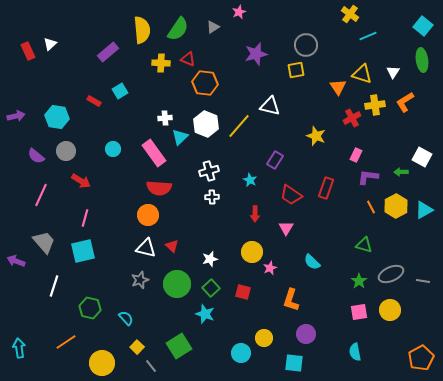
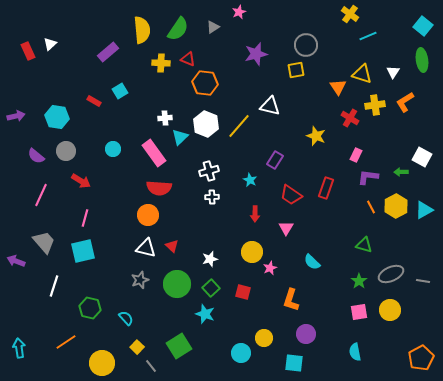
red cross at (352, 118): moved 2 px left; rotated 30 degrees counterclockwise
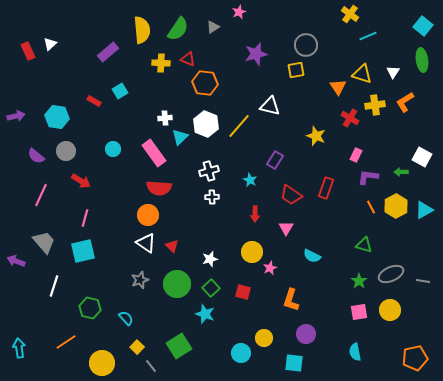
white triangle at (146, 248): moved 5 px up; rotated 20 degrees clockwise
cyan semicircle at (312, 262): moved 6 px up; rotated 18 degrees counterclockwise
orange pentagon at (421, 358): moved 6 px left; rotated 15 degrees clockwise
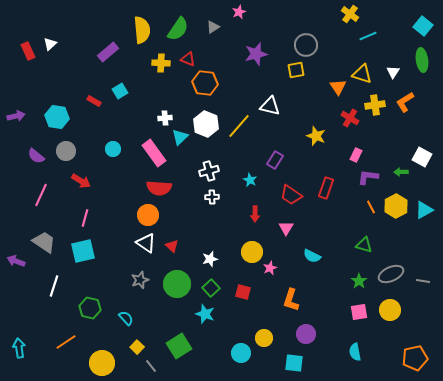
gray trapezoid at (44, 242): rotated 15 degrees counterclockwise
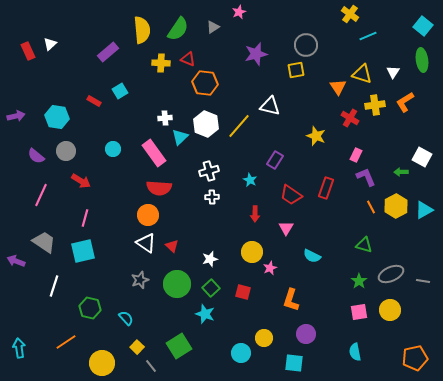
purple L-shape at (368, 177): moved 2 px left; rotated 60 degrees clockwise
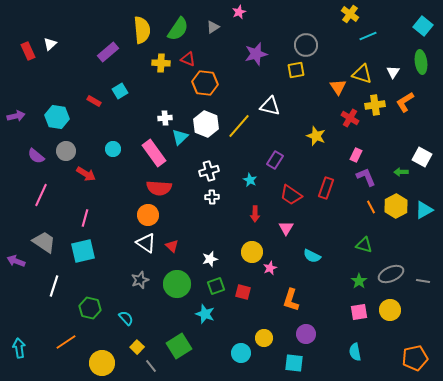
green ellipse at (422, 60): moved 1 px left, 2 px down
red arrow at (81, 181): moved 5 px right, 7 px up
green square at (211, 288): moved 5 px right, 2 px up; rotated 24 degrees clockwise
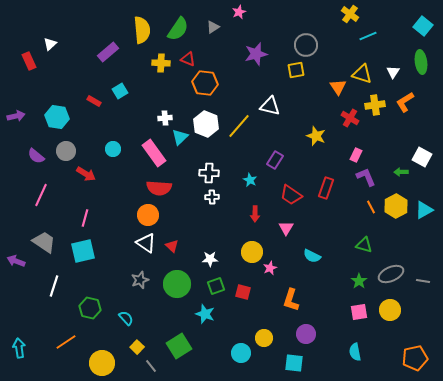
red rectangle at (28, 51): moved 1 px right, 10 px down
white cross at (209, 171): moved 2 px down; rotated 18 degrees clockwise
white star at (210, 259): rotated 14 degrees clockwise
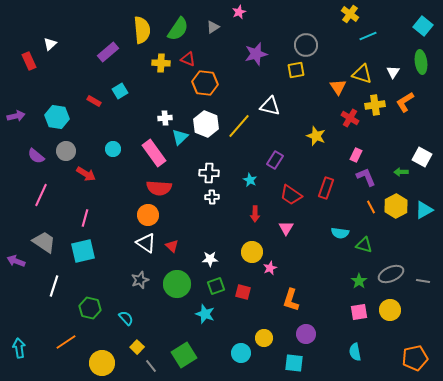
cyan semicircle at (312, 256): moved 28 px right, 23 px up; rotated 18 degrees counterclockwise
green square at (179, 346): moved 5 px right, 9 px down
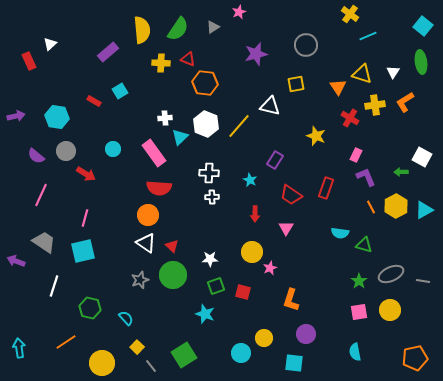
yellow square at (296, 70): moved 14 px down
green circle at (177, 284): moved 4 px left, 9 px up
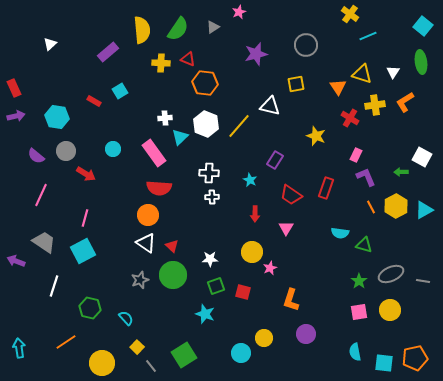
red rectangle at (29, 61): moved 15 px left, 27 px down
cyan square at (83, 251): rotated 15 degrees counterclockwise
cyan square at (294, 363): moved 90 px right
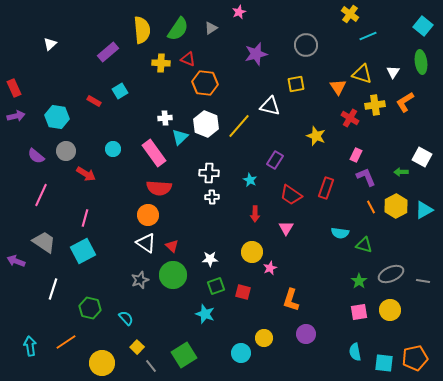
gray triangle at (213, 27): moved 2 px left, 1 px down
white line at (54, 286): moved 1 px left, 3 px down
cyan arrow at (19, 348): moved 11 px right, 2 px up
